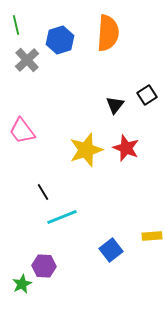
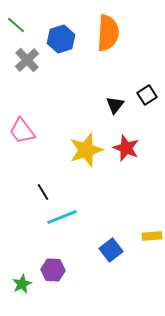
green line: rotated 36 degrees counterclockwise
blue hexagon: moved 1 px right, 1 px up
purple hexagon: moved 9 px right, 4 px down
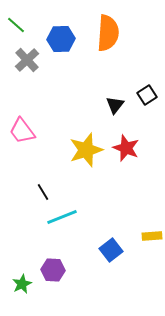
blue hexagon: rotated 16 degrees clockwise
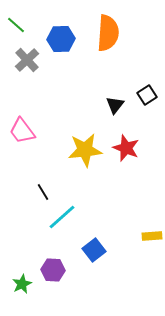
yellow star: moved 1 px left; rotated 12 degrees clockwise
cyan line: rotated 20 degrees counterclockwise
blue square: moved 17 px left
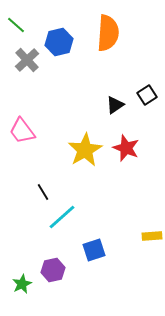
blue hexagon: moved 2 px left, 3 px down; rotated 12 degrees counterclockwise
black triangle: rotated 18 degrees clockwise
yellow star: rotated 24 degrees counterclockwise
blue square: rotated 20 degrees clockwise
purple hexagon: rotated 15 degrees counterclockwise
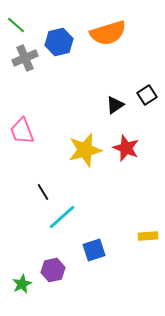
orange semicircle: rotated 69 degrees clockwise
gray cross: moved 2 px left, 2 px up; rotated 20 degrees clockwise
pink trapezoid: rotated 16 degrees clockwise
yellow star: rotated 16 degrees clockwise
yellow rectangle: moved 4 px left
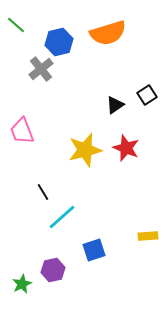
gray cross: moved 16 px right, 11 px down; rotated 15 degrees counterclockwise
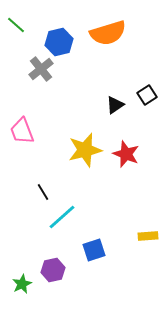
red star: moved 6 px down
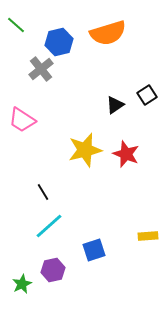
pink trapezoid: moved 11 px up; rotated 36 degrees counterclockwise
cyan line: moved 13 px left, 9 px down
